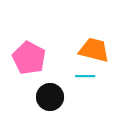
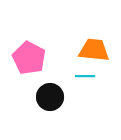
orange trapezoid: rotated 8 degrees counterclockwise
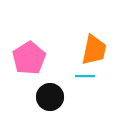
orange trapezoid: rotated 96 degrees clockwise
pink pentagon: rotated 12 degrees clockwise
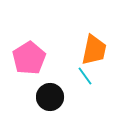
cyan line: rotated 54 degrees clockwise
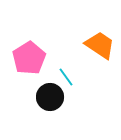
orange trapezoid: moved 6 px right, 5 px up; rotated 68 degrees counterclockwise
cyan line: moved 19 px left, 1 px down
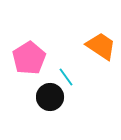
orange trapezoid: moved 1 px right, 1 px down
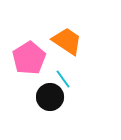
orange trapezoid: moved 34 px left, 5 px up
cyan line: moved 3 px left, 2 px down
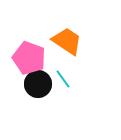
pink pentagon: rotated 20 degrees counterclockwise
black circle: moved 12 px left, 13 px up
